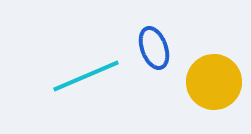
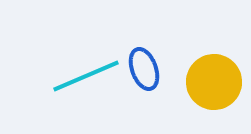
blue ellipse: moved 10 px left, 21 px down
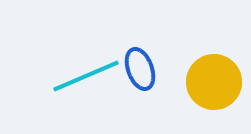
blue ellipse: moved 4 px left
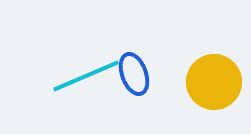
blue ellipse: moved 6 px left, 5 px down
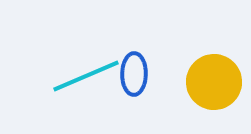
blue ellipse: rotated 21 degrees clockwise
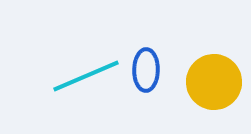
blue ellipse: moved 12 px right, 4 px up
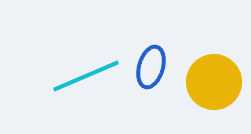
blue ellipse: moved 5 px right, 3 px up; rotated 15 degrees clockwise
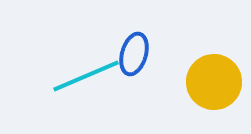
blue ellipse: moved 17 px left, 13 px up
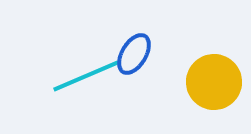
blue ellipse: rotated 15 degrees clockwise
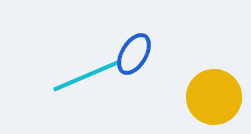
yellow circle: moved 15 px down
